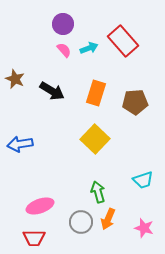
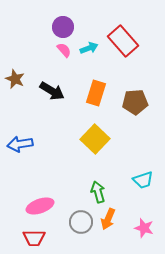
purple circle: moved 3 px down
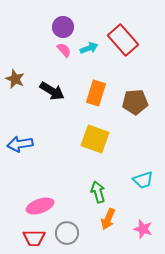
red rectangle: moved 1 px up
yellow square: rotated 24 degrees counterclockwise
gray circle: moved 14 px left, 11 px down
pink star: moved 1 px left, 1 px down
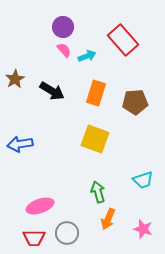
cyan arrow: moved 2 px left, 8 px down
brown star: rotated 18 degrees clockwise
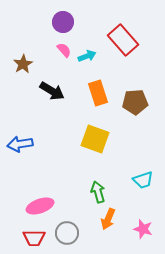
purple circle: moved 5 px up
brown star: moved 8 px right, 15 px up
orange rectangle: moved 2 px right; rotated 35 degrees counterclockwise
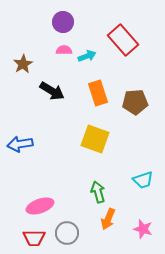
pink semicircle: rotated 49 degrees counterclockwise
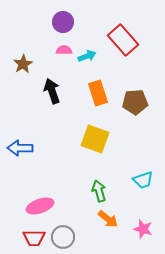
black arrow: rotated 140 degrees counterclockwise
blue arrow: moved 4 px down; rotated 10 degrees clockwise
green arrow: moved 1 px right, 1 px up
orange arrow: rotated 75 degrees counterclockwise
gray circle: moved 4 px left, 4 px down
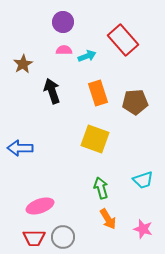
green arrow: moved 2 px right, 3 px up
orange arrow: rotated 20 degrees clockwise
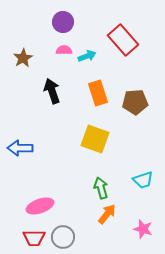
brown star: moved 6 px up
orange arrow: moved 1 px left, 5 px up; rotated 110 degrees counterclockwise
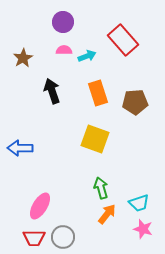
cyan trapezoid: moved 4 px left, 23 px down
pink ellipse: rotated 40 degrees counterclockwise
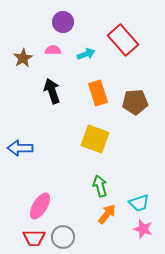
pink semicircle: moved 11 px left
cyan arrow: moved 1 px left, 2 px up
green arrow: moved 1 px left, 2 px up
